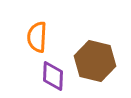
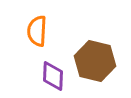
orange semicircle: moved 6 px up
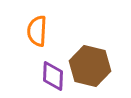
brown hexagon: moved 5 px left, 5 px down
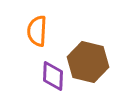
brown hexagon: moved 2 px left, 4 px up
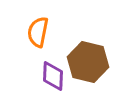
orange semicircle: moved 1 px right, 1 px down; rotated 8 degrees clockwise
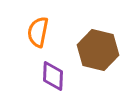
brown hexagon: moved 10 px right, 12 px up
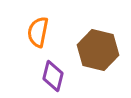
purple diamond: rotated 12 degrees clockwise
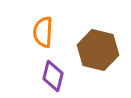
orange semicircle: moved 5 px right; rotated 8 degrees counterclockwise
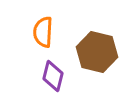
brown hexagon: moved 1 px left, 2 px down
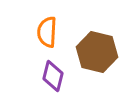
orange semicircle: moved 4 px right
